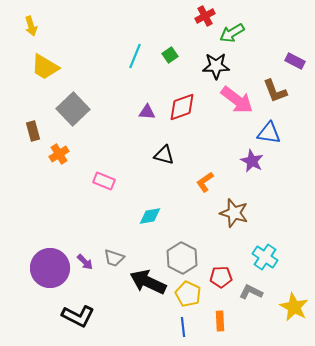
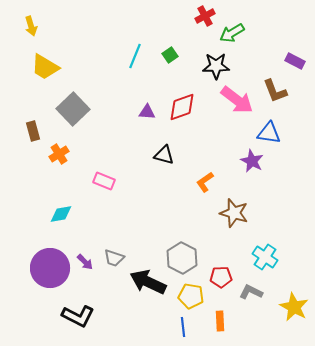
cyan diamond: moved 89 px left, 2 px up
yellow pentagon: moved 3 px right, 2 px down; rotated 15 degrees counterclockwise
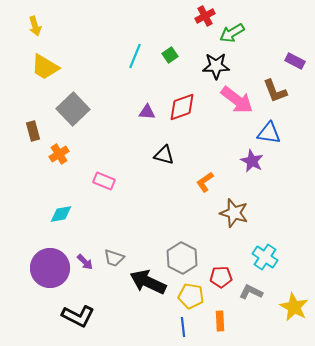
yellow arrow: moved 4 px right
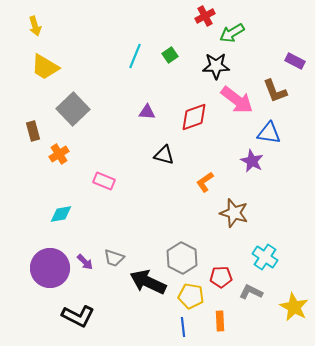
red diamond: moved 12 px right, 10 px down
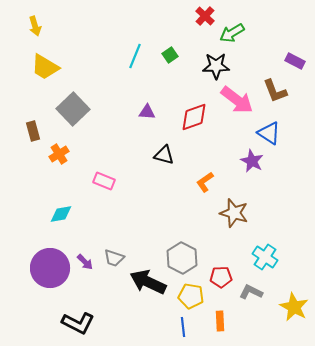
red cross: rotated 18 degrees counterclockwise
blue triangle: rotated 25 degrees clockwise
black L-shape: moved 7 px down
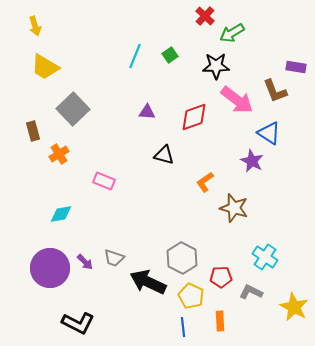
purple rectangle: moved 1 px right, 6 px down; rotated 18 degrees counterclockwise
brown star: moved 5 px up
yellow pentagon: rotated 15 degrees clockwise
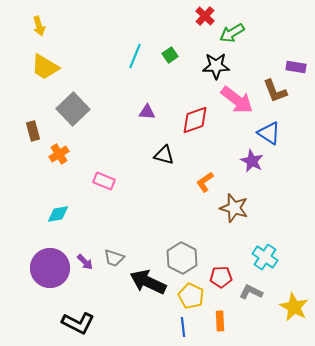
yellow arrow: moved 4 px right
red diamond: moved 1 px right, 3 px down
cyan diamond: moved 3 px left
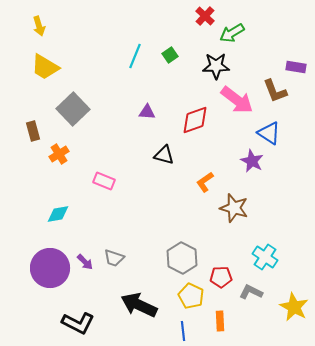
black arrow: moved 9 px left, 23 px down
blue line: moved 4 px down
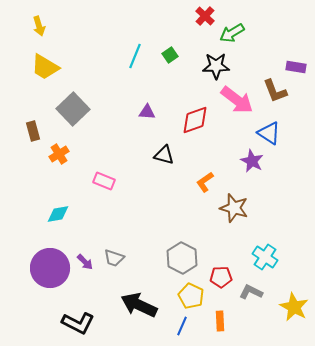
blue line: moved 1 px left, 5 px up; rotated 30 degrees clockwise
